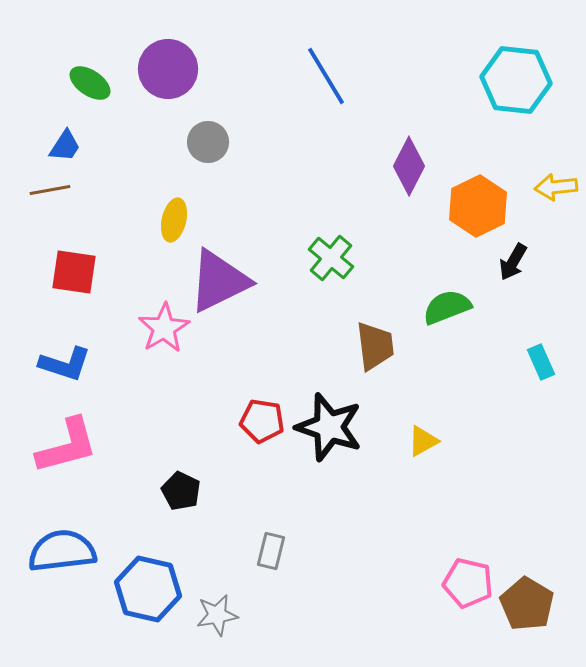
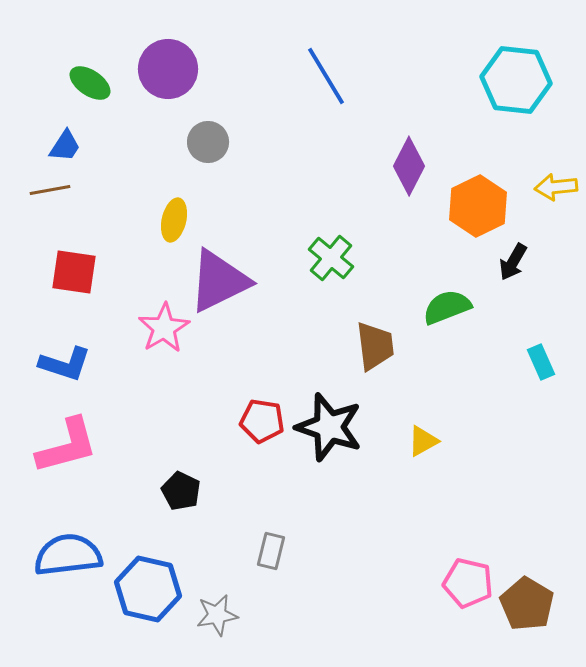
blue semicircle: moved 6 px right, 4 px down
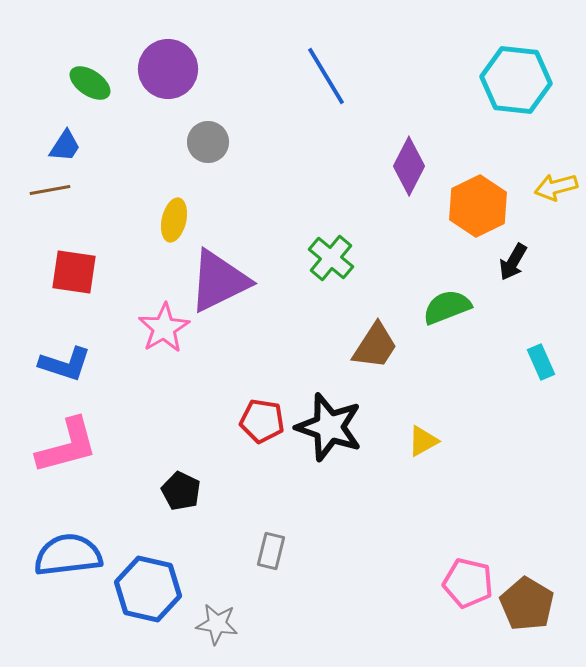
yellow arrow: rotated 9 degrees counterclockwise
brown trapezoid: rotated 40 degrees clockwise
gray star: moved 9 px down; rotated 18 degrees clockwise
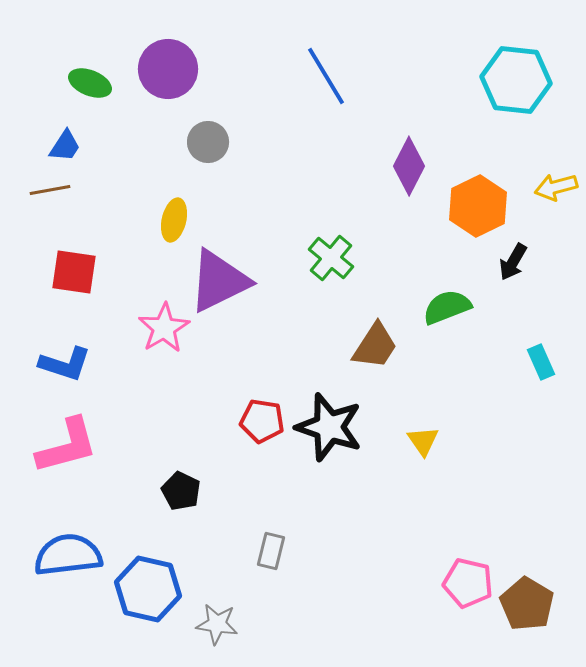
green ellipse: rotated 12 degrees counterclockwise
yellow triangle: rotated 36 degrees counterclockwise
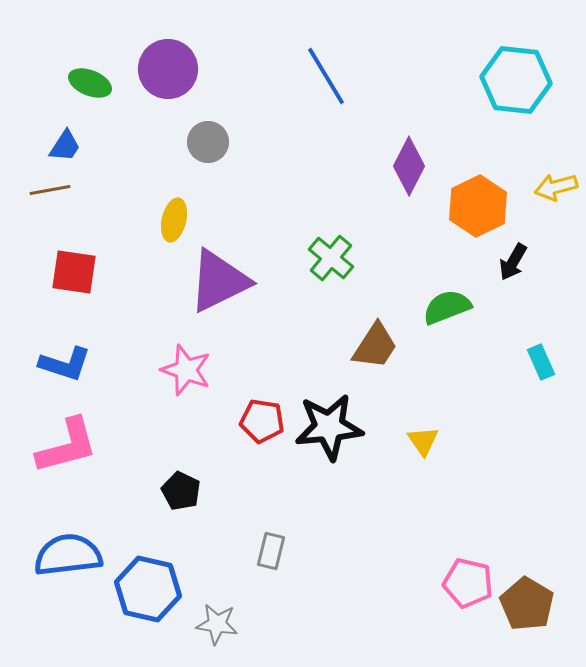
pink star: moved 22 px right, 42 px down; rotated 21 degrees counterclockwise
black star: rotated 24 degrees counterclockwise
